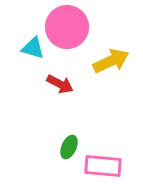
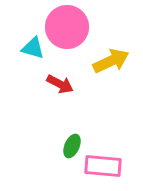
green ellipse: moved 3 px right, 1 px up
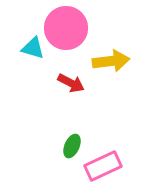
pink circle: moved 1 px left, 1 px down
yellow arrow: rotated 18 degrees clockwise
red arrow: moved 11 px right, 1 px up
pink rectangle: rotated 30 degrees counterclockwise
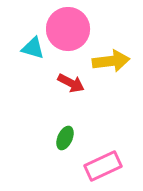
pink circle: moved 2 px right, 1 px down
green ellipse: moved 7 px left, 8 px up
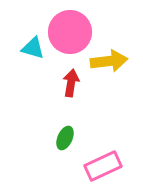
pink circle: moved 2 px right, 3 px down
yellow arrow: moved 2 px left
red arrow: rotated 108 degrees counterclockwise
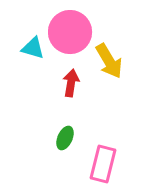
yellow arrow: rotated 66 degrees clockwise
pink rectangle: moved 2 px up; rotated 51 degrees counterclockwise
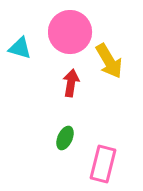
cyan triangle: moved 13 px left
